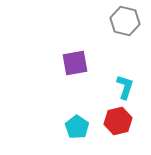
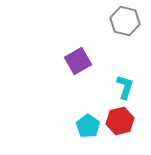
purple square: moved 3 px right, 2 px up; rotated 20 degrees counterclockwise
red hexagon: moved 2 px right
cyan pentagon: moved 11 px right, 1 px up
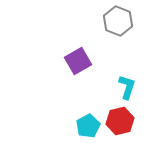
gray hexagon: moved 7 px left; rotated 8 degrees clockwise
cyan L-shape: moved 2 px right
cyan pentagon: rotated 10 degrees clockwise
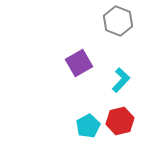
purple square: moved 1 px right, 2 px down
cyan L-shape: moved 6 px left, 7 px up; rotated 25 degrees clockwise
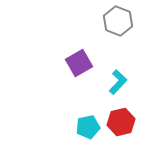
cyan L-shape: moved 3 px left, 2 px down
red hexagon: moved 1 px right, 1 px down
cyan pentagon: moved 1 px down; rotated 15 degrees clockwise
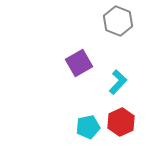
red hexagon: rotated 12 degrees counterclockwise
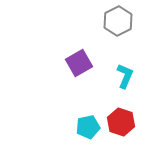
gray hexagon: rotated 12 degrees clockwise
cyan L-shape: moved 7 px right, 6 px up; rotated 20 degrees counterclockwise
red hexagon: rotated 16 degrees counterclockwise
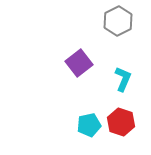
purple square: rotated 8 degrees counterclockwise
cyan L-shape: moved 2 px left, 3 px down
cyan pentagon: moved 1 px right, 2 px up
